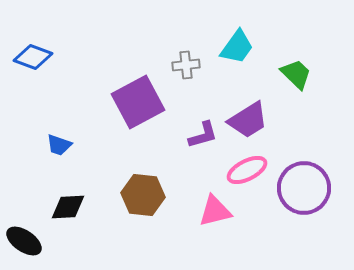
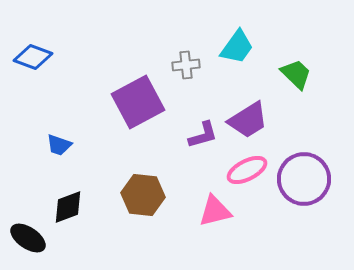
purple circle: moved 9 px up
black diamond: rotated 18 degrees counterclockwise
black ellipse: moved 4 px right, 3 px up
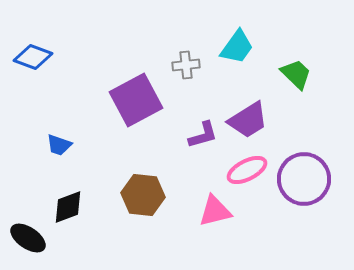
purple square: moved 2 px left, 2 px up
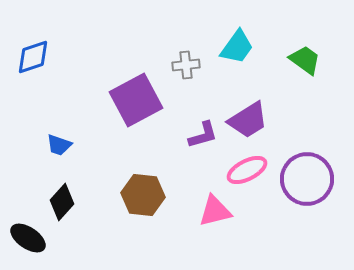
blue diamond: rotated 39 degrees counterclockwise
green trapezoid: moved 9 px right, 14 px up; rotated 8 degrees counterclockwise
purple circle: moved 3 px right
black diamond: moved 6 px left, 5 px up; rotated 27 degrees counterclockwise
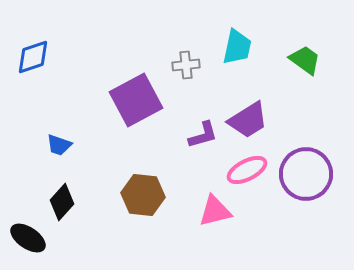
cyan trapezoid: rotated 24 degrees counterclockwise
purple circle: moved 1 px left, 5 px up
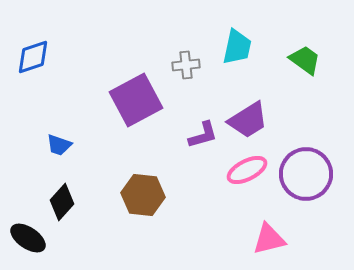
pink triangle: moved 54 px right, 28 px down
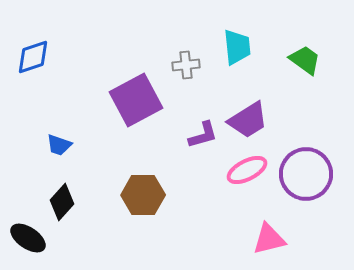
cyan trapezoid: rotated 18 degrees counterclockwise
brown hexagon: rotated 6 degrees counterclockwise
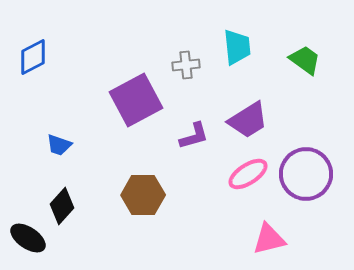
blue diamond: rotated 9 degrees counterclockwise
purple L-shape: moved 9 px left, 1 px down
pink ellipse: moved 1 px right, 4 px down; rotated 6 degrees counterclockwise
black diamond: moved 4 px down
